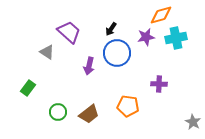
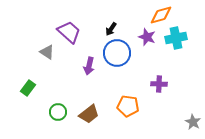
purple star: moved 1 px right; rotated 30 degrees clockwise
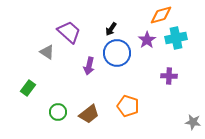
purple star: moved 3 px down; rotated 18 degrees clockwise
purple cross: moved 10 px right, 8 px up
orange pentagon: rotated 10 degrees clockwise
gray star: rotated 21 degrees counterclockwise
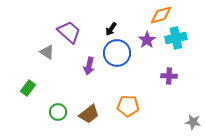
orange pentagon: rotated 15 degrees counterclockwise
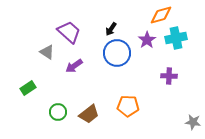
purple arrow: moved 15 px left; rotated 42 degrees clockwise
green rectangle: rotated 21 degrees clockwise
